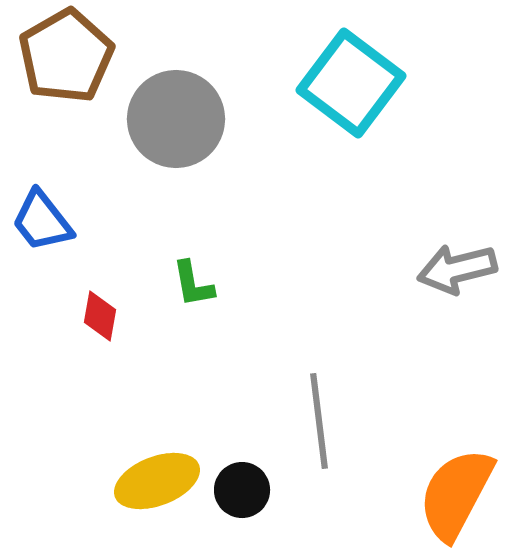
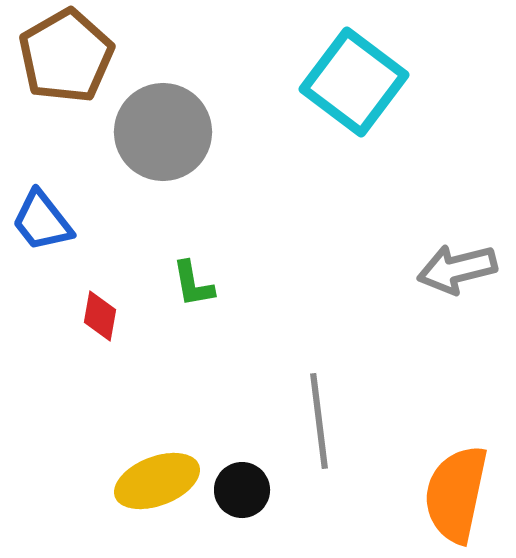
cyan square: moved 3 px right, 1 px up
gray circle: moved 13 px left, 13 px down
orange semicircle: rotated 16 degrees counterclockwise
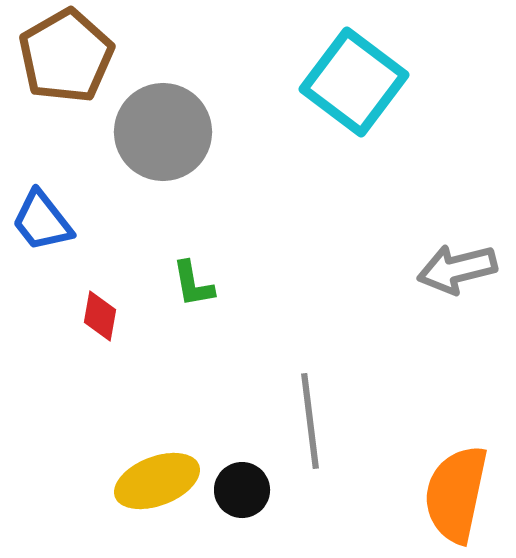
gray line: moved 9 px left
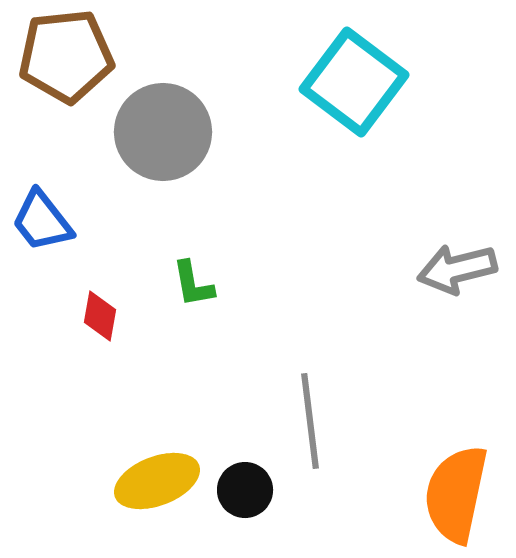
brown pentagon: rotated 24 degrees clockwise
black circle: moved 3 px right
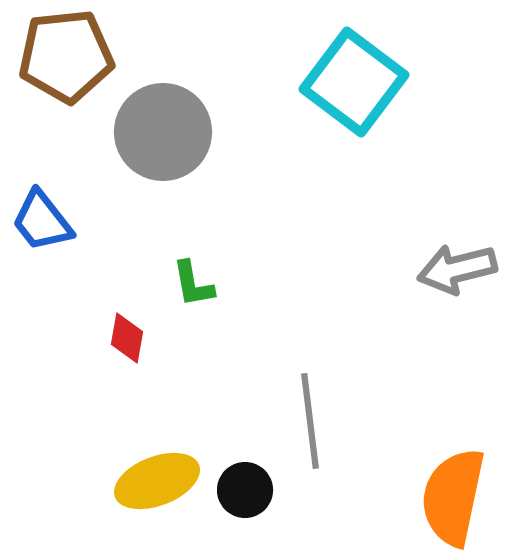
red diamond: moved 27 px right, 22 px down
orange semicircle: moved 3 px left, 3 px down
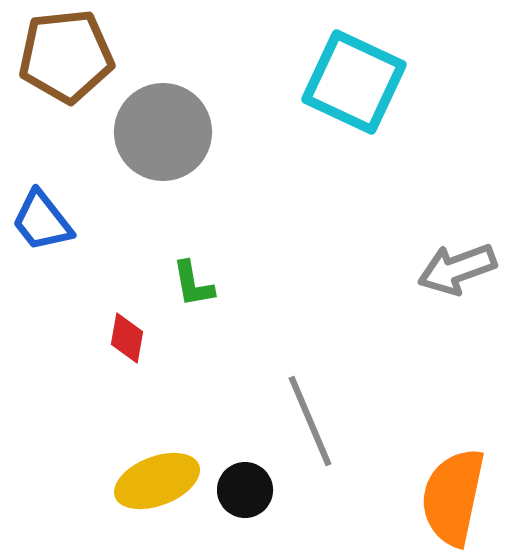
cyan square: rotated 12 degrees counterclockwise
gray arrow: rotated 6 degrees counterclockwise
gray line: rotated 16 degrees counterclockwise
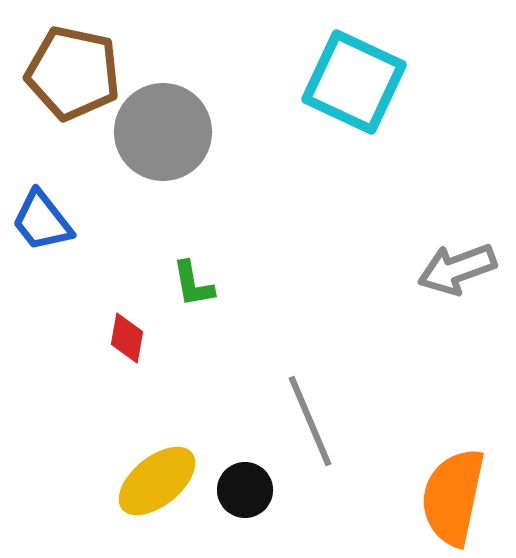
brown pentagon: moved 7 px right, 17 px down; rotated 18 degrees clockwise
yellow ellipse: rotated 18 degrees counterclockwise
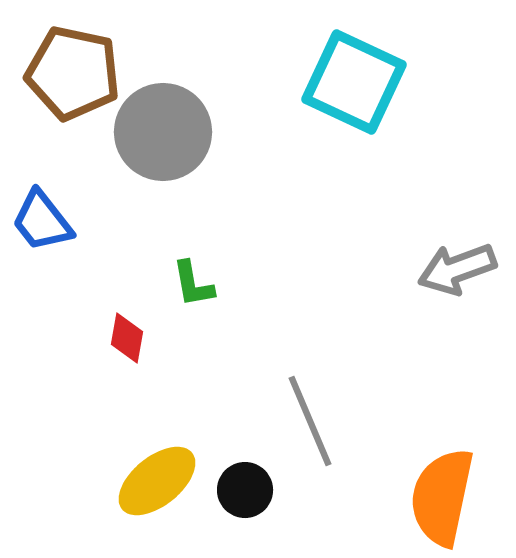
orange semicircle: moved 11 px left
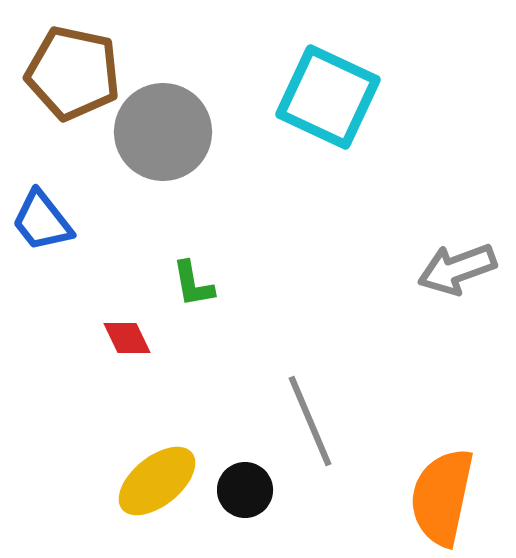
cyan square: moved 26 px left, 15 px down
red diamond: rotated 36 degrees counterclockwise
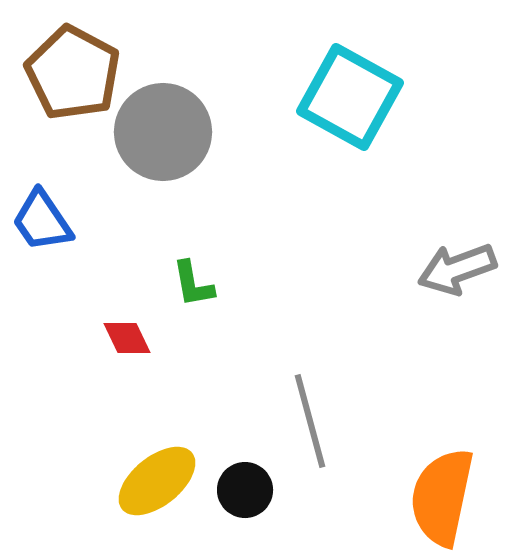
brown pentagon: rotated 16 degrees clockwise
cyan square: moved 22 px right; rotated 4 degrees clockwise
blue trapezoid: rotated 4 degrees clockwise
gray line: rotated 8 degrees clockwise
